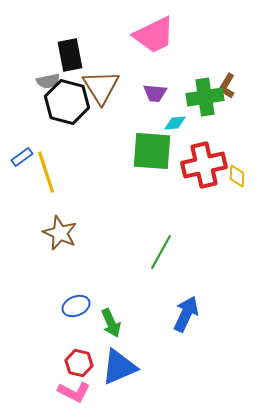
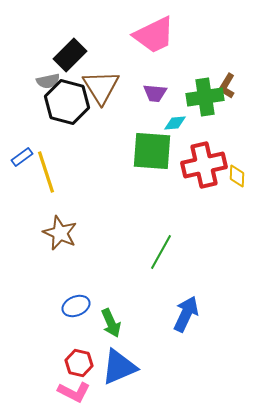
black rectangle: rotated 56 degrees clockwise
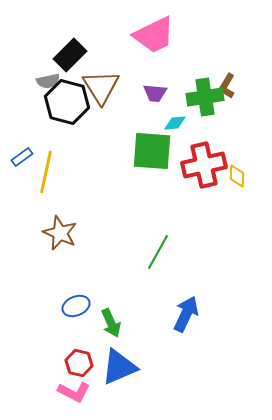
yellow line: rotated 30 degrees clockwise
green line: moved 3 px left
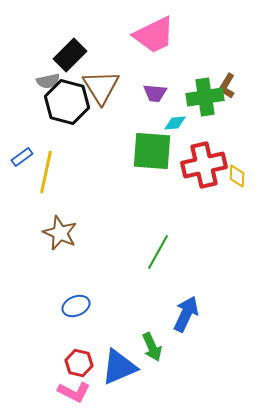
green arrow: moved 41 px right, 24 px down
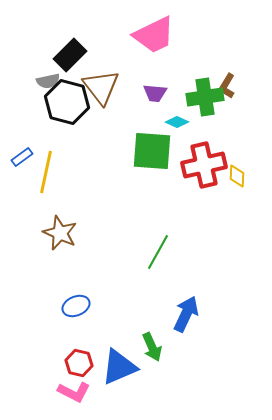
brown triangle: rotated 6 degrees counterclockwise
cyan diamond: moved 2 px right, 1 px up; rotated 30 degrees clockwise
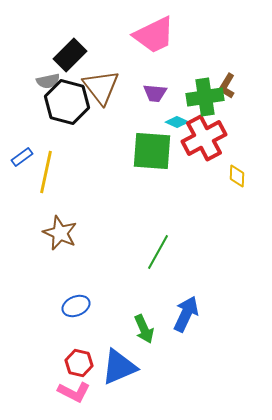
red cross: moved 27 px up; rotated 15 degrees counterclockwise
green arrow: moved 8 px left, 18 px up
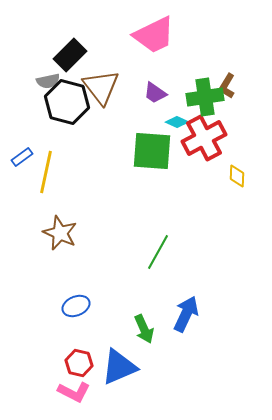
purple trapezoid: rotated 30 degrees clockwise
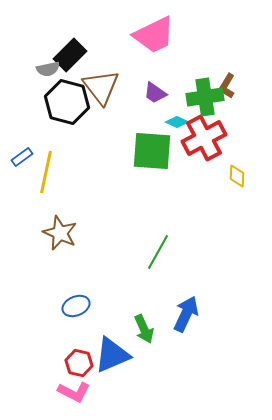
gray semicircle: moved 12 px up
blue triangle: moved 7 px left, 12 px up
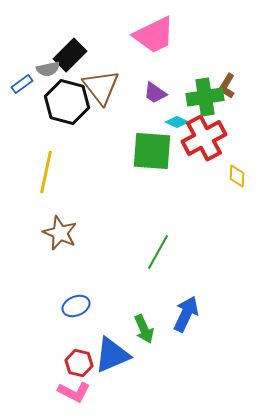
blue rectangle: moved 73 px up
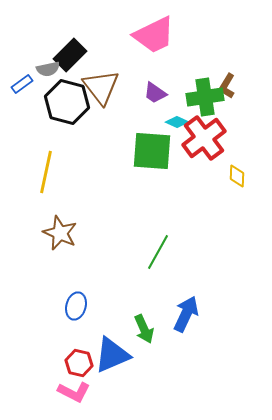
red cross: rotated 9 degrees counterclockwise
blue ellipse: rotated 52 degrees counterclockwise
